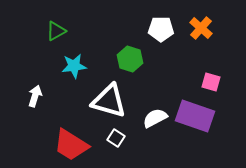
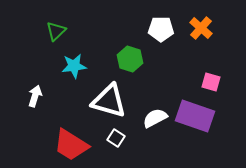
green triangle: rotated 15 degrees counterclockwise
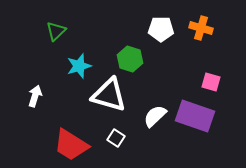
orange cross: rotated 25 degrees counterclockwise
cyan star: moved 5 px right; rotated 10 degrees counterclockwise
white triangle: moved 6 px up
white semicircle: moved 2 px up; rotated 15 degrees counterclockwise
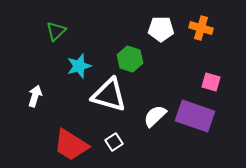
white square: moved 2 px left, 4 px down; rotated 24 degrees clockwise
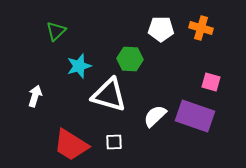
green hexagon: rotated 15 degrees counterclockwise
white square: rotated 30 degrees clockwise
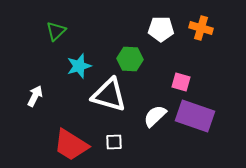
pink square: moved 30 px left
white arrow: rotated 10 degrees clockwise
